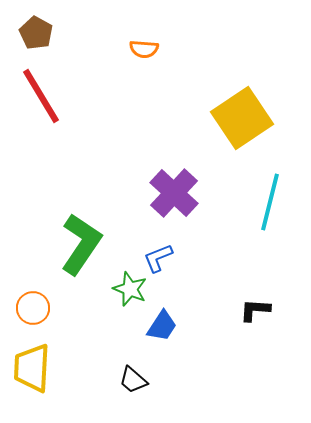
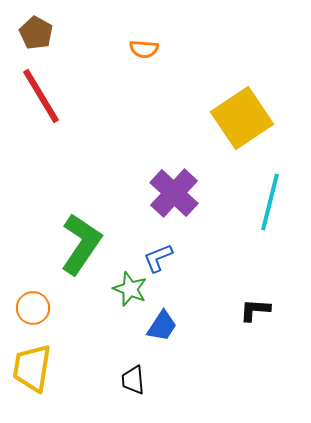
yellow trapezoid: rotated 6 degrees clockwise
black trapezoid: rotated 44 degrees clockwise
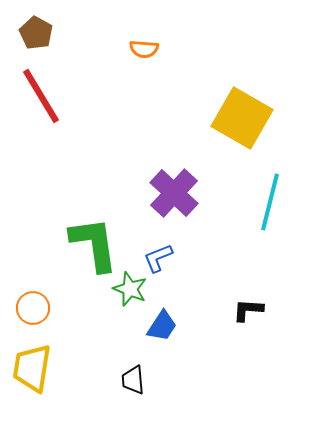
yellow square: rotated 26 degrees counterclockwise
green L-shape: moved 13 px right; rotated 42 degrees counterclockwise
black L-shape: moved 7 px left
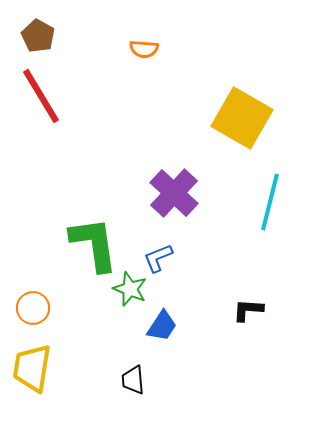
brown pentagon: moved 2 px right, 3 px down
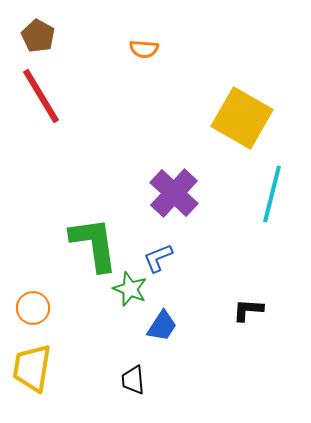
cyan line: moved 2 px right, 8 px up
